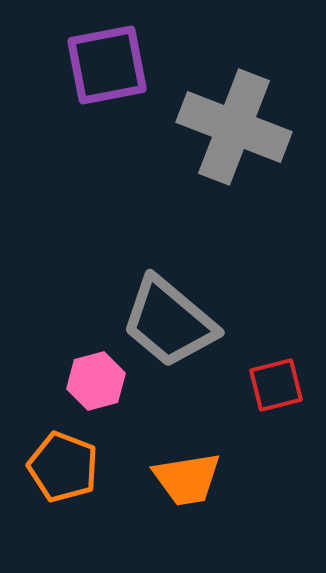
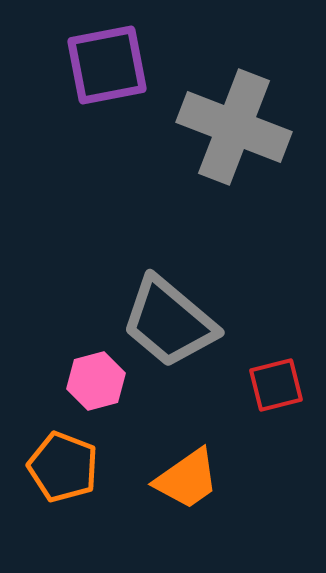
orange trapezoid: rotated 26 degrees counterclockwise
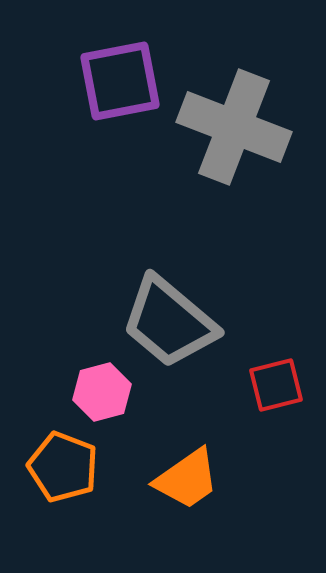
purple square: moved 13 px right, 16 px down
pink hexagon: moved 6 px right, 11 px down
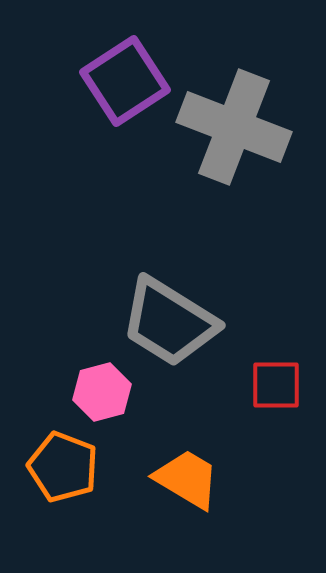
purple square: moved 5 px right; rotated 22 degrees counterclockwise
gray trapezoid: rotated 8 degrees counterclockwise
red square: rotated 14 degrees clockwise
orange trapezoid: rotated 114 degrees counterclockwise
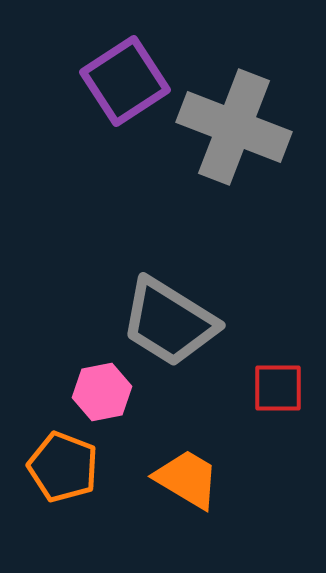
red square: moved 2 px right, 3 px down
pink hexagon: rotated 4 degrees clockwise
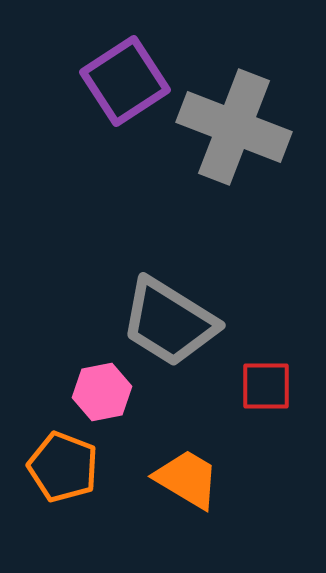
red square: moved 12 px left, 2 px up
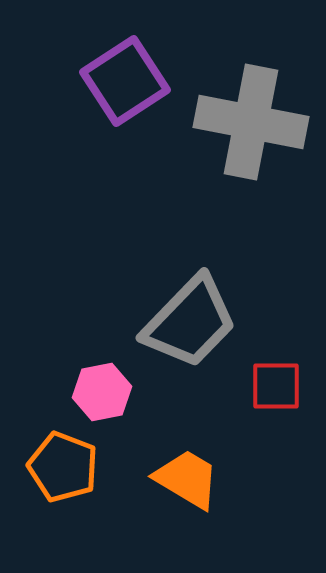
gray cross: moved 17 px right, 5 px up; rotated 10 degrees counterclockwise
gray trapezoid: moved 21 px right; rotated 78 degrees counterclockwise
red square: moved 10 px right
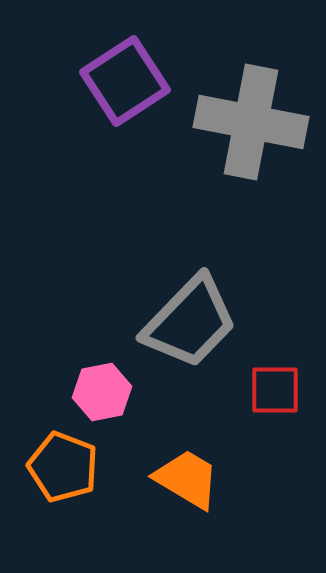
red square: moved 1 px left, 4 px down
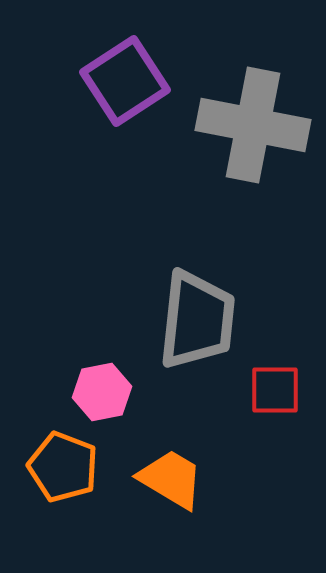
gray cross: moved 2 px right, 3 px down
gray trapezoid: moved 7 px right, 2 px up; rotated 38 degrees counterclockwise
orange trapezoid: moved 16 px left
